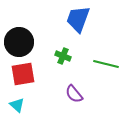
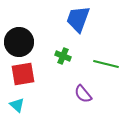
purple semicircle: moved 9 px right
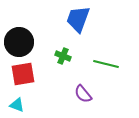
cyan triangle: rotated 21 degrees counterclockwise
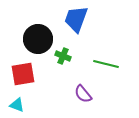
blue trapezoid: moved 2 px left
black circle: moved 19 px right, 3 px up
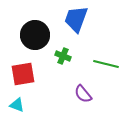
black circle: moved 3 px left, 4 px up
